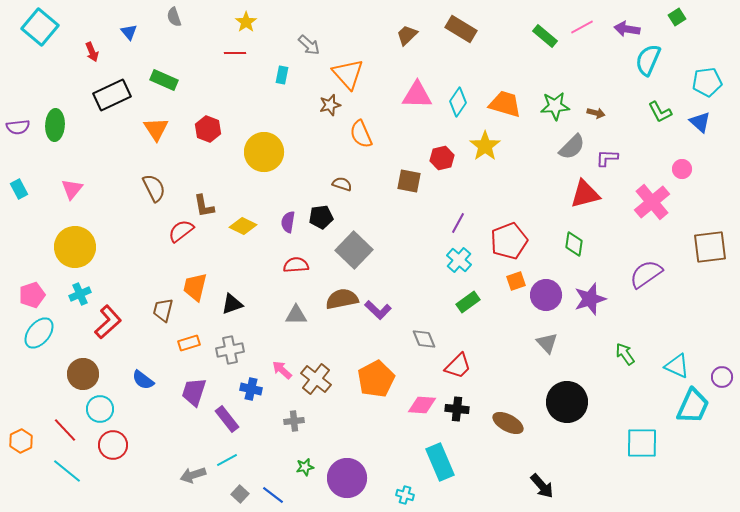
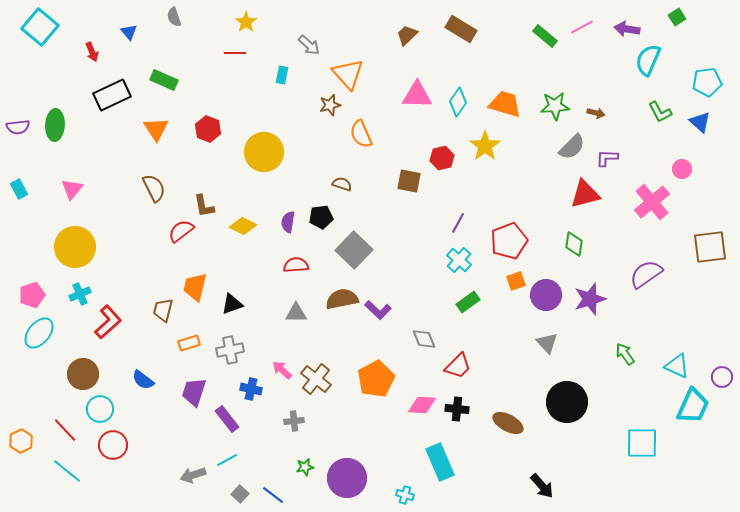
gray triangle at (296, 315): moved 2 px up
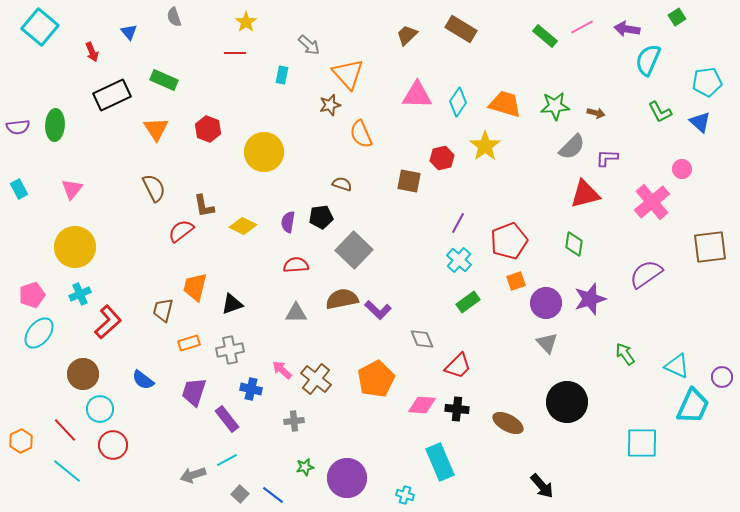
purple circle at (546, 295): moved 8 px down
gray diamond at (424, 339): moved 2 px left
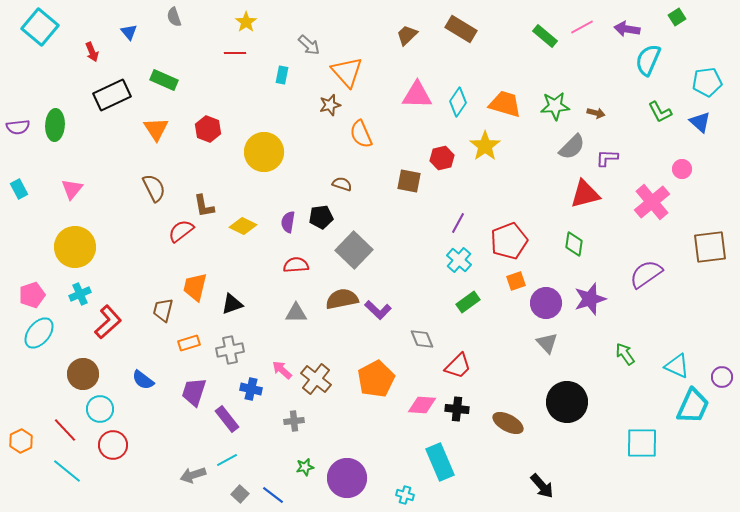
orange triangle at (348, 74): moved 1 px left, 2 px up
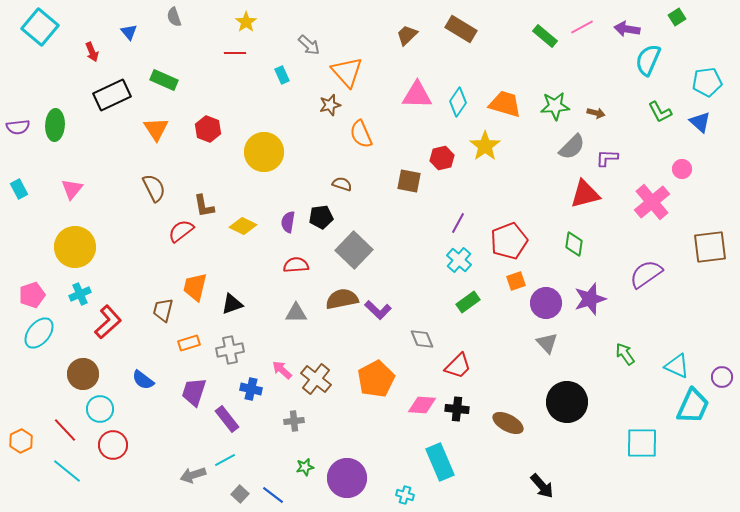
cyan rectangle at (282, 75): rotated 36 degrees counterclockwise
cyan line at (227, 460): moved 2 px left
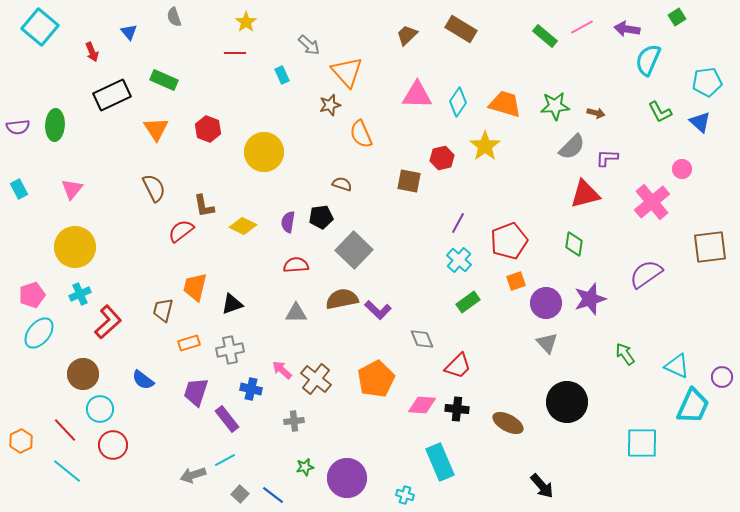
purple trapezoid at (194, 392): moved 2 px right
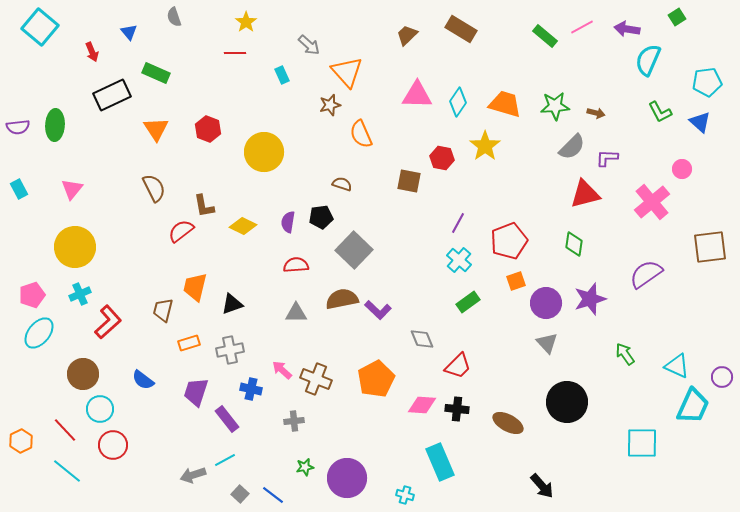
green rectangle at (164, 80): moved 8 px left, 7 px up
red hexagon at (442, 158): rotated 25 degrees clockwise
brown cross at (316, 379): rotated 16 degrees counterclockwise
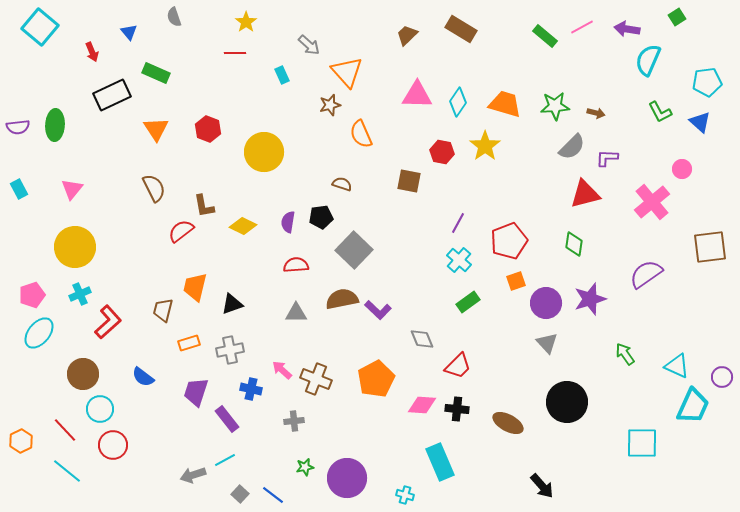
red hexagon at (442, 158): moved 6 px up
blue semicircle at (143, 380): moved 3 px up
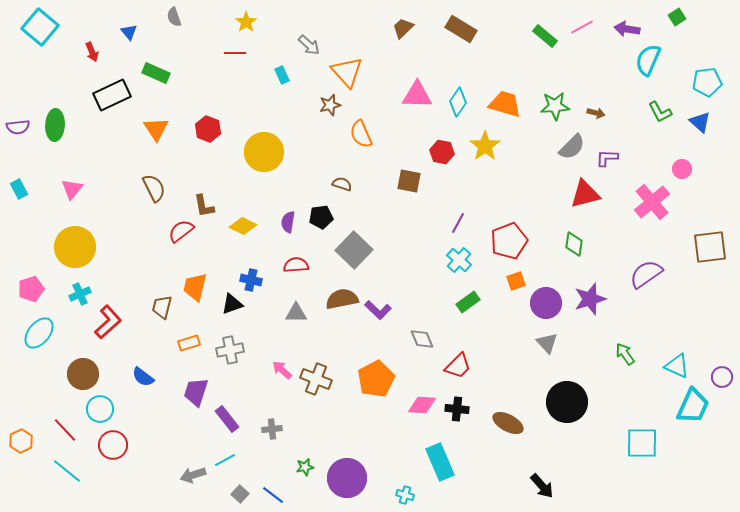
brown trapezoid at (407, 35): moved 4 px left, 7 px up
pink pentagon at (32, 295): moved 1 px left, 6 px up
brown trapezoid at (163, 310): moved 1 px left, 3 px up
blue cross at (251, 389): moved 109 px up
gray cross at (294, 421): moved 22 px left, 8 px down
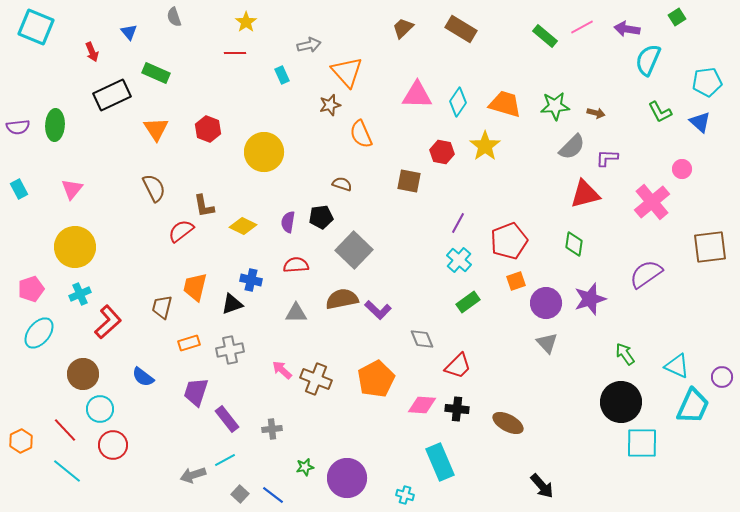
cyan square at (40, 27): moved 4 px left; rotated 18 degrees counterclockwise
gray arrow at (309, 45): rotated 55 degrees counterclockwise
black circle at (567, 402): moved 54 px right
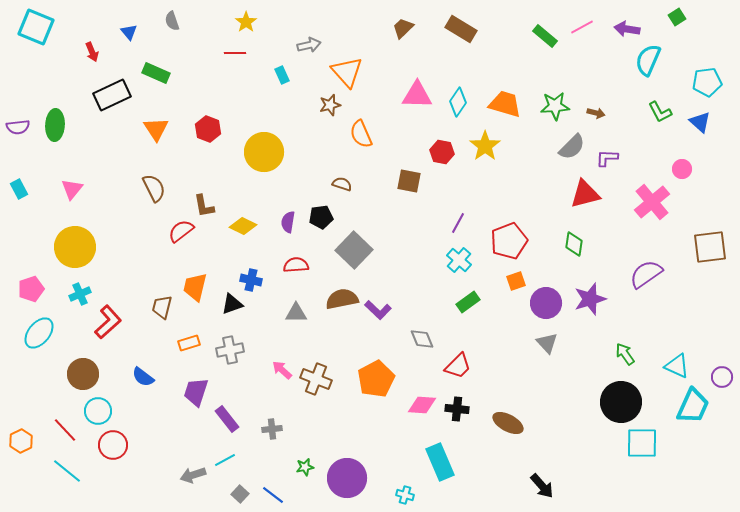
gray semicircle at (174, 17): moved 2 px left, 4 px down
cyan circle at (100, 409): moved 2 px left, 2 px down
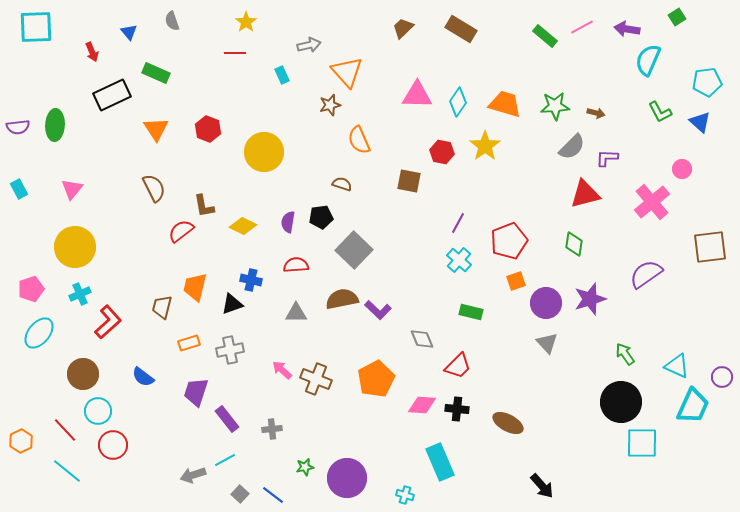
cyan square at (36, 27): rotated 24 degrees counterclockwise
orange semicircle at (361, 134): moved 2 px left, 6 px down
green rectangle at (468, 302): moved 3 px right, 10 px down; rotated 50 degrees clockwise
